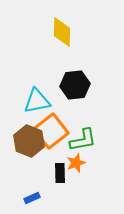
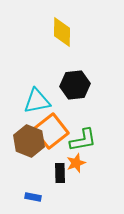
blue rectangle: moved 1 px right, 1 px up; rotated 35 degrees clockwise
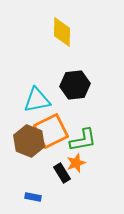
cyan triangle: moved 1 px up
orange square: rotated 12 degrees clockwise
black rectangle: moved 2 px right; rotated 30 degrees counterclockwise
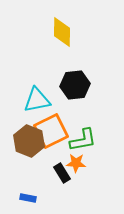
orange star: rotated 24 degrees clockwise
blue rectangle: moved 5 px left, 1 px down
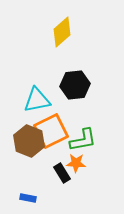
yellow diamond: rotated 48 degrees clockwise
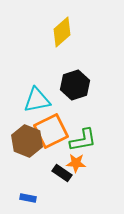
black hexagon: rotated 12 degrees counterclockwise
brown hexagon: moved 2 px left
black rectangle: rotated 24 degrees counterclockwise
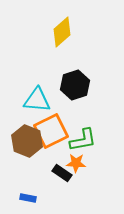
cyan triangle: rotated 16 degrees clockwise
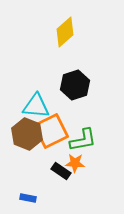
yellow diamond: moved 3 px right
cyan triangle: moved 1 px left, 6 px down
brown hexagon: moved 7 px up
orange star: moved 1 px left
black rectangle: moved 1 px left, 2 px up
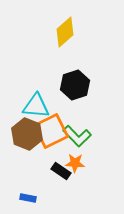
green L-shape: moved 6 px left, 4 px up; rotated 56 degrees clockwise
